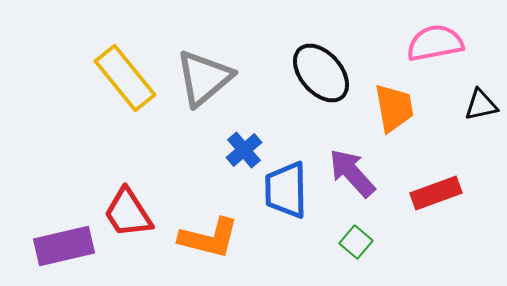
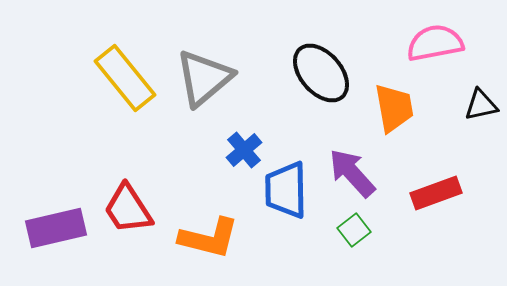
red trapezoid: moved 4 px up
green square: moved 2 px left, 12 px up; rotated 12 degrees clockwise
purple rectangle: moved 8 px left, 18 px up
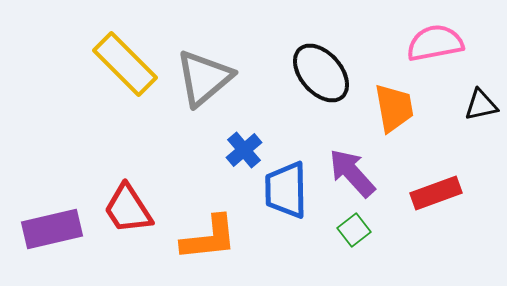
yellow rectangle: moved 14 px up; rotated 6 degrees counterclockwise
purple rectangle: moved 4 px left, 1 px down
orange L-shape: rotated 20 degrees counterclockwise
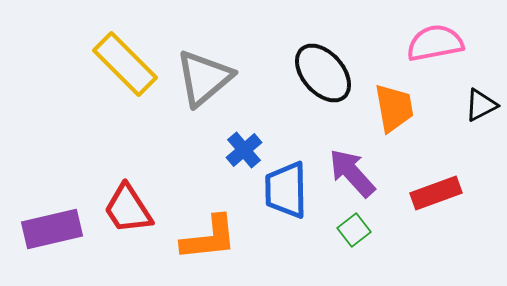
black ellipse: moved 2 px right
black triangle: rotated 15 degrees counterclockwise
